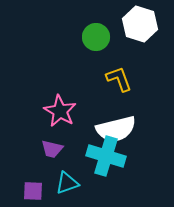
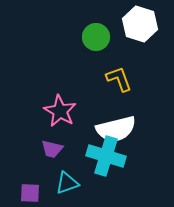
purple square: moved 3 px left, 2 px down
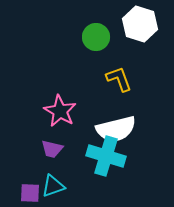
cyan triangle: moved 14 px left, 3 px down
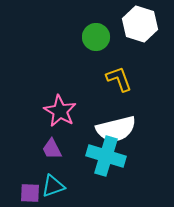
purple trapezoid: rotated 50 degrees clockwise
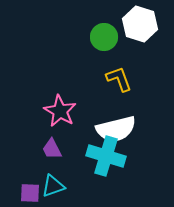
green circle: moved 8 px right
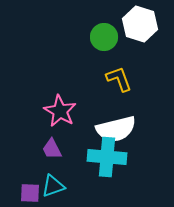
cyan cross: moved 1 px right, 1 px down; rotated 12 degrees counterclockwise
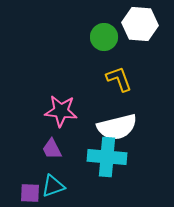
white hexagon: rotated 12 degrees counterclockwise
pink star: moved 1 px right; rotated 24 degrees counterclockwise
white semicircle: moved 1 px right, 2 px up
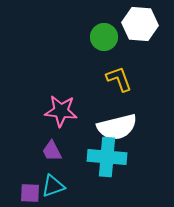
purple trapezoid: moved 2 px down
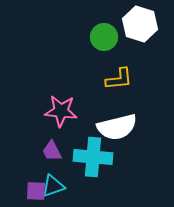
white hexagon: rotated 12 degrees clockwise
yellow L-shape: rotated 104 degrees clockwise
cyan cross: moved 14 px left
purple square: moved 6 px right, 2 px up
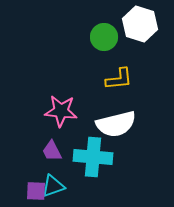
white semicircle: moved 1 px left, 3 px up
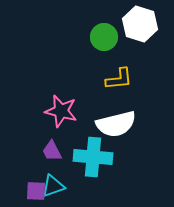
pink star: rotated 8 degrees clockwise
